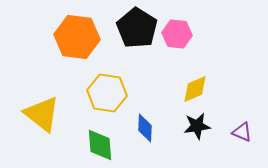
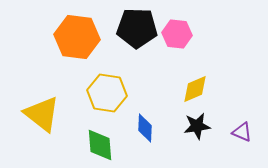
black pentagon: rotated 30 degrees counterclockwise
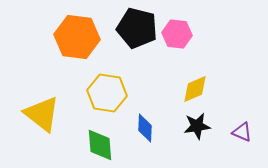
black pentagon: rotated 12 degrees clockwise
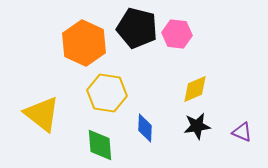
orange hexagon: moved 7 px right, 6 px down; rotated 18 degrees clockwise
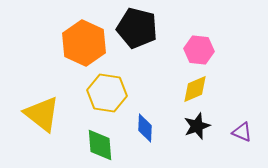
pink hexagon: moved 22 px right, 16 px down
black star: rotated 12 degrees counterclockwise
